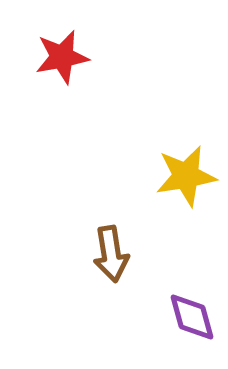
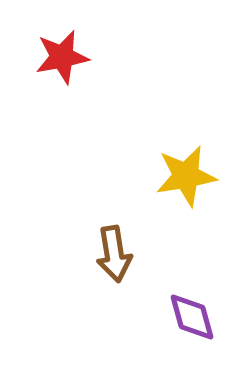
brown arrow: moved 3 px right
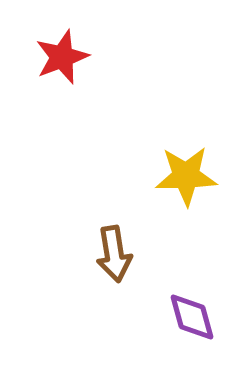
red star: rotated 10 degrees counterclockwise
yellow star: rotated 8 degrees clockwise
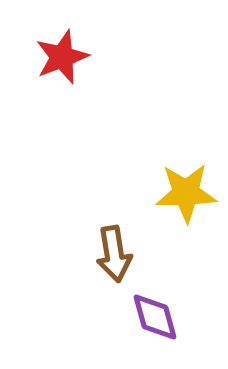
yellow star: moved 17 px down
purple diamond: moved 37 px left
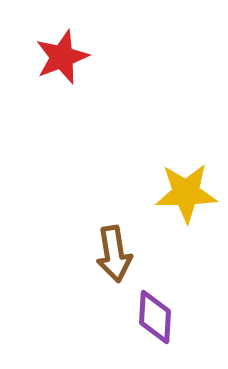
purple diamond: rotated 18 degrees clockwise
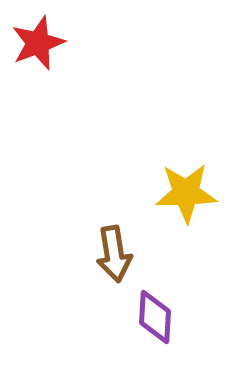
red star: moved 24 px left, 14 px up
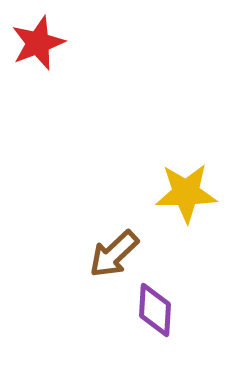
brown arrow: rotated 56 degrees clockwise
purple diamond: moved 7 px up
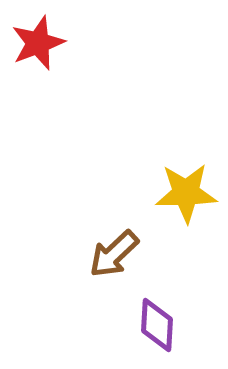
purple diamond: moved 2 px right, 15 px down
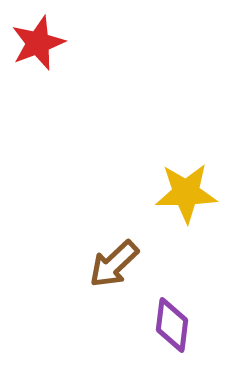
brown arrow: moved 10 px down
purple diamond: moved 15 px right; rotated 4 degrees clockwise
